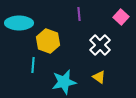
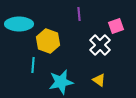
pink square: moved 5 px left, 9 px down; rotated 28 degrees clockwise
cyan ellipse: moved 1 px down
yellow triangle: moved 3 px down
cyan star: moved 3 px left
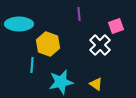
yellow hexagon: moved 3 px down
cyan line: moved 1 px left
yellow triangle: moved 3 px left, 4 px down
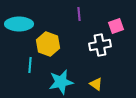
white cross: rotated 35 degrees clockwise
cyan line: moved 2 px left
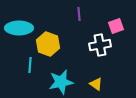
cyan ellipse: moved 4 px down
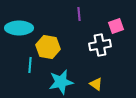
yellow hexagon: moved 3 px down; rotated 10 degrees counterclockwise
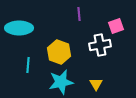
yellow hexagon: moved 11 px right, 5 px down; rotated 10 degrees clockwise
cyan line: moved 2 px left
yellow triangle: rotated 24 degrees clockwise
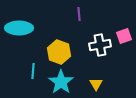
pink square: moved 8 px right, 10 px down
cyan line: moved 5 px right, 6 px down
cyan star: rotated 25 degrees counterclockwise
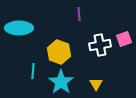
pink square: moved 3 px down
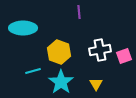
purple line: moved 2 px up
cyan ellipse: moved 4 px right
pink square: moved 17 px down
white cross: moved 5 px down
cyan line: rotated 70 degrees clockwise
